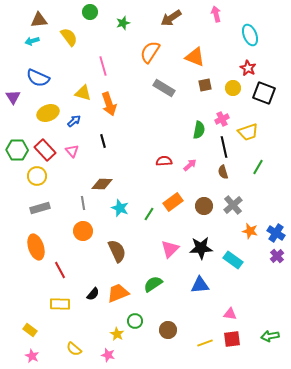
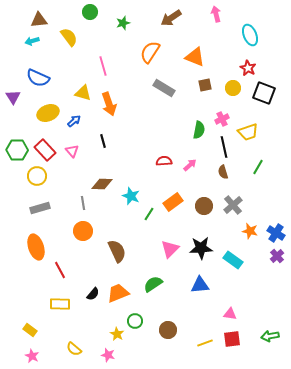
cyan star at (120, 208): moved 11 px right, 12 px up
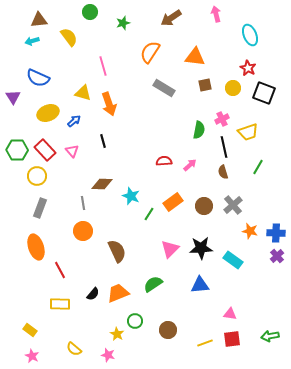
orange triangle at (195, 57): rotated 15 degrees counterclockwise
gray rectangle at (40, 208): rotated 54 degrees counterclockwise
blue cross at (276, 233): rotated 30 degrees counterclockwise
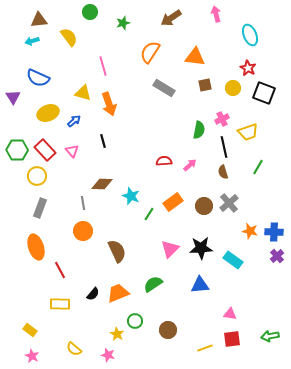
gray cross at (233, 205): moved 4 px left, 2 px up
blue cross at (276, 233): moved 2 px left, 1 px up
yellow line at (205, 343): moved 5 px down
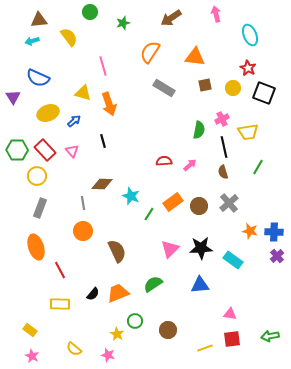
yellow trapezoid at (248, 132): rotated 10 degrees clockwise
brown circle at (204, 206): moved 5 px left
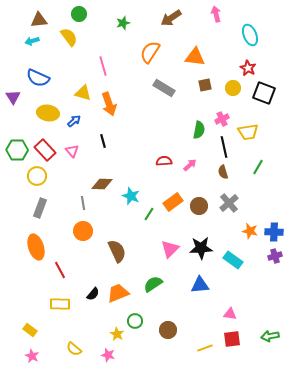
green circle at (90, 12): moved 11 px left, 2 px down
yellow ellipse at (48, 113): rotated 30 degrees clockwise
purple cross at (277, 256): moved 2 px left; rotated 24 degrees clockwise
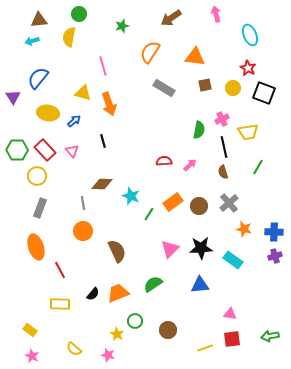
green star at (123, 23): moved 1 px left, 3 px down
yellow semicircle at (69, 37): rotated 132 degrees counterclockwise
blue semicircle at (38, 78): rotated 105 degrees clockwise
orange star at (250, 231): moved 6 px left, 2 px up
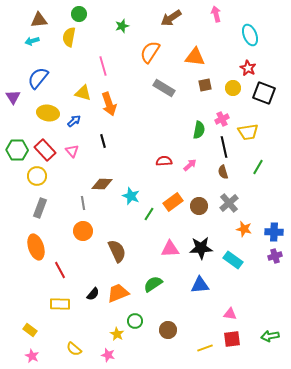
pink triangle at (170, 249): rotated 42 degrees clockwise
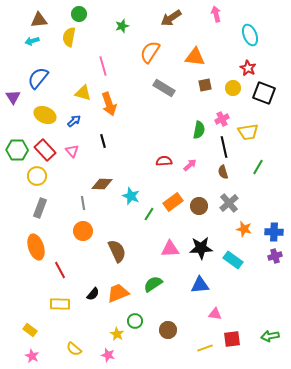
yellow ellipse at (48, 113): moved 3 px left, 2 px down; rotated 15 degrees clockwise
pink triangle at (230, 314): moved 15 px left
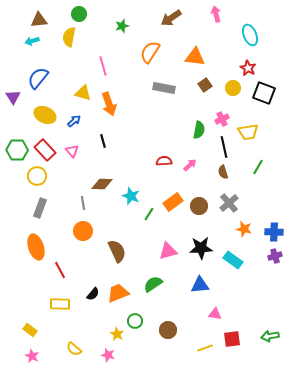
brown square at (205, 85): rotated 24 degrees counterclockwise
gray rectangle at (164, 88): rotated 20 degrees counterclockwise
pink triangle at (170, 249): moved 2 px left, 2 px down; rotated 12 degrees counterclockwise
